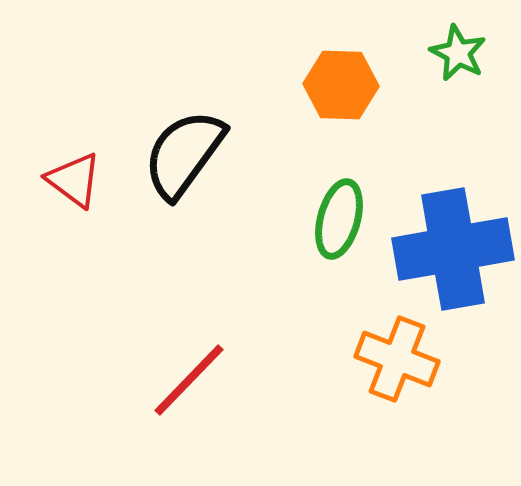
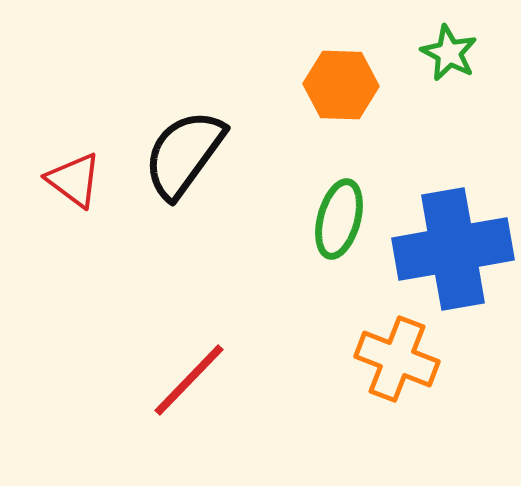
green star: moved 9 px left
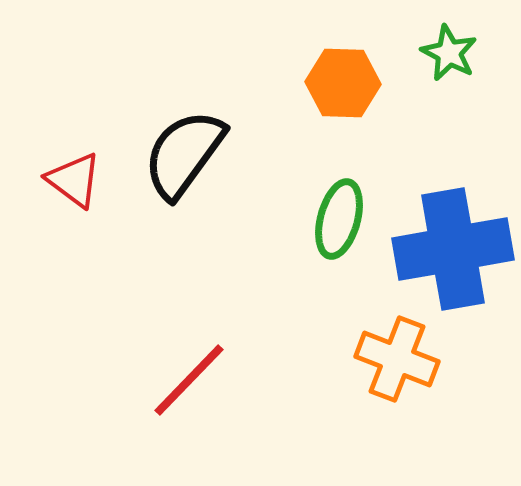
orange hexagon: moved 2 px right, 2 px up
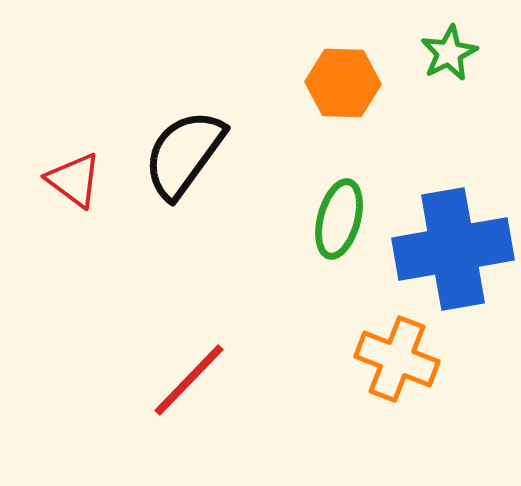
green star: rotated 18 degrees clockwise
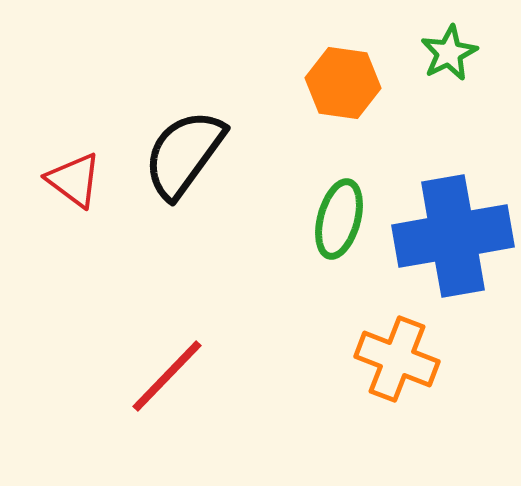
orange hexagon: rotated 6 degrees clockwise
blue cross: moved 13 px up
red line: moved 22 px left, 4 px up
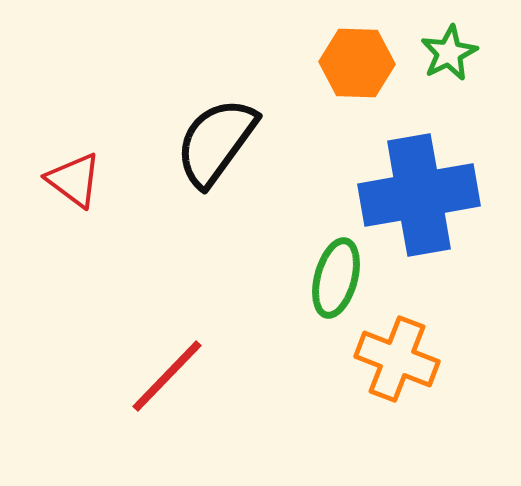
orange hexagon: moved 14 px right, 20 px up; rotated 6 degrees counterclockwise
black semicircle: moved 32 px right, 12 px up
green ellipse: moved 3 px left, 59 px down
blue cross: moved 34 px left, 41 px up
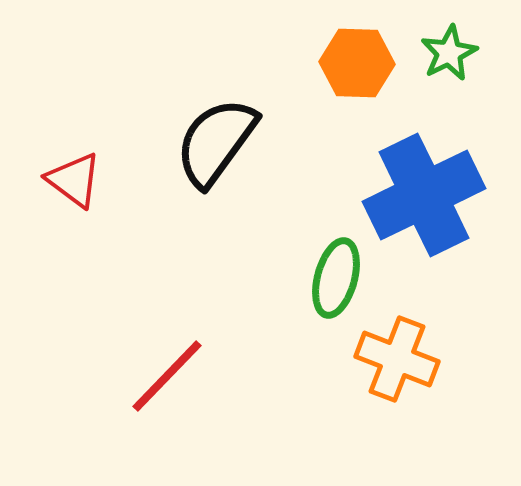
blue cross: moved 5 px right; rotated 16 degrees counterclockwise
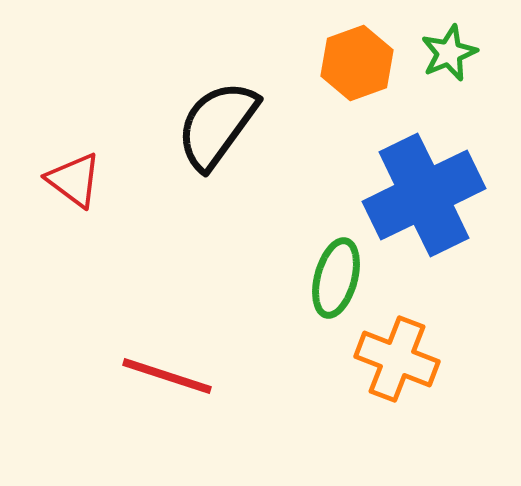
green star: rotated 4 degrees clockwise
orange hexagon: rotated 22 degrees counterclockwise
black semicircle: moved 1 px right, 17 px up
red line: rotated 64 degrees clockwise
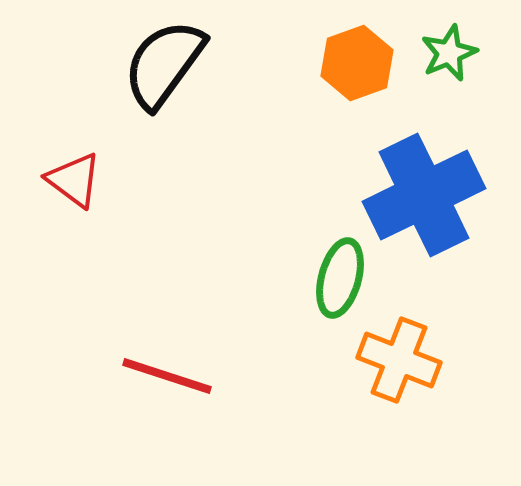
black semicircle: moved 53 px left, 61 px up
green ellipse: moved 4 px right
orange cross: moved 2 px right, 1 px down
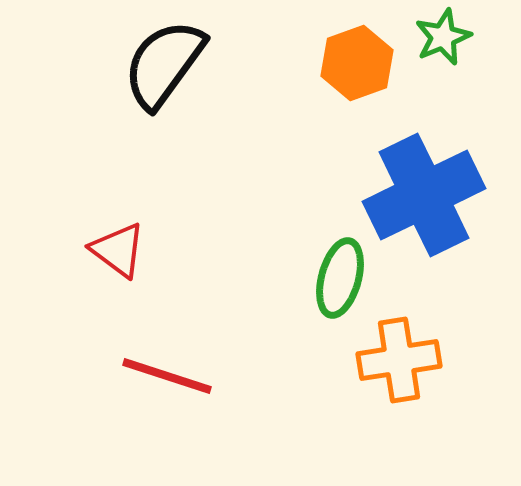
green star: moved 6 px left, 16 px up
red triangle: moved 44 px right, 70 px down
orange cross: rotated 30 degrees counterclockwise
